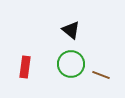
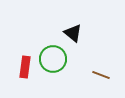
black triangle: moved 2 px right, 3 px down
green circle: moved 18 px left, 5 px up
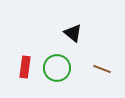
green circle: moved 4 px right, 9 px down
brown line: moved 1 px right, 6 px up
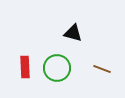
black triangle: rotated 24 degrees counterclockwise
red rectangle: rotated 10 degrees counterclockwise
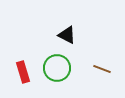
black triangle: moved 6 px left, 2 px down; rotated 12 degrees clockwise
red rectangle: moved 2 px left, 5 px down; rotated 15 degrees counterclockwise
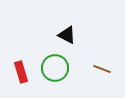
green circle: moved 2 px left
red rectangle: moved 2 px left
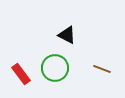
red rectangle: moved 2 px down; rotated 20 degrees counterclockwise
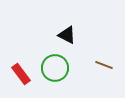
brown line: moved 2 px right, 4 px up
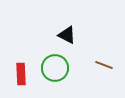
red rectangle: rotated 35 degrees clockwise
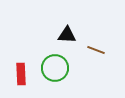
black triangle: rotated 24 degrees counterclockwise
brown line: moved 8 px left, 15 px up
